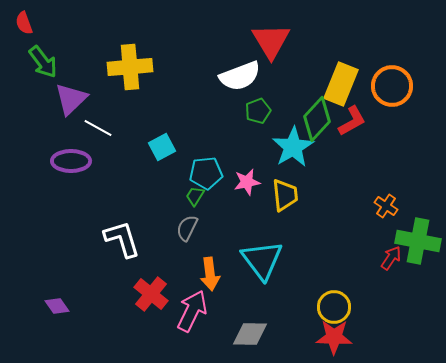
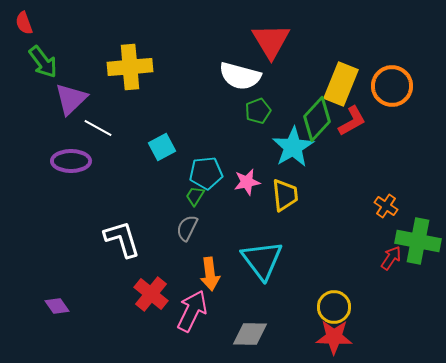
white semicircle: rotated 36 degrees clockwise
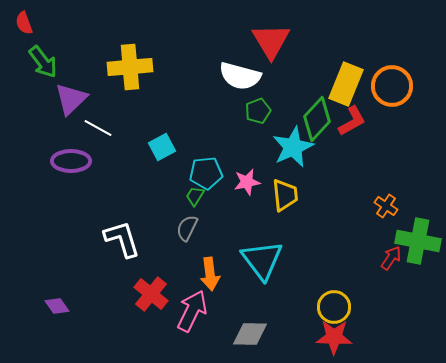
yellow rectangle: moved 5 px right
cyan star: rotated 6 degrees clockwise
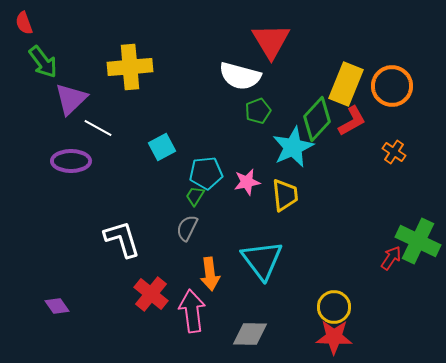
orange cross: moved 8 px right, 54 px up
green cross: rotated 15 degrees clockwise
pink arrow: rotated 33 degrees counterclockwise
